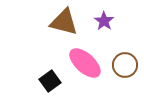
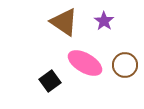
brown triangle: rotated 20 degrees clockwise
pink ellipse: rotated 12 degrees counterclockwise
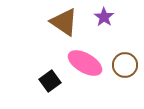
purple star: moved 4 px up
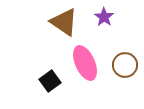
pink ellipse: rotated 36 degrees clockwise
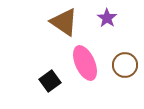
purple star: moved 3 px right, 1 px down
